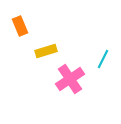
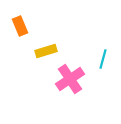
cyan line: rotated 12 degrees counterclockwise
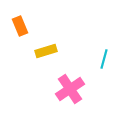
cyan line: moved 1 px right
pink cross: moved 10 px down
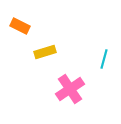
orange rectangle: rotated 42 degrees counterclockwise
yellow rectangle: moved 1 px left, 1 px down
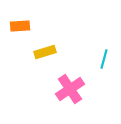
orange rectangle: rotated 30 degrees counterclockwise
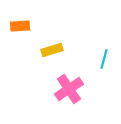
yellow rectangle: moved 7 px right, 2 px up
pink cross: moved 1 px left
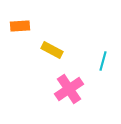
yellow rectangle: rotated 45 degrees clockwise
cyan line: moved 1 px left, 2 px down
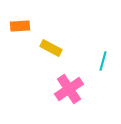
yellow rectangle: moved 1 px left, 2 px up
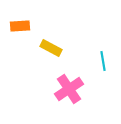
cyan line: rotated 24 degrees counterclockwise
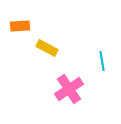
yellow rectangle: moved 4 px left
cyan line: moved 1 px left
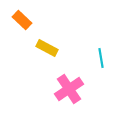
orange rectangle: moved 2 px right, 6 px up; rotated 48 degrees clockwise
cyan line: moved 1 px left, 3 px up
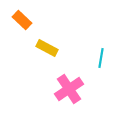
cyan line: rotated 18 degrees clockwise
